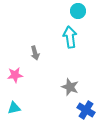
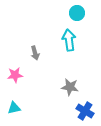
cyan circle: moved 1 px left, 2 px down
cyan arrow: moved 1 px left, 3 px down
gray star: rotated 12 degrees counterclockwise
blue cross: moved 1 px left, 1 px down
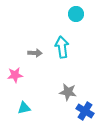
cyan circle: moved 1 px left, 1 px down
cyan arrow: moved 7 px left, 7 px down
gray arrow: rotated 72 degrees counterclockwise
gray star: moved 2 px left, 5 px down
cyan triangle: moved 10 px right
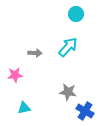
cyan arrow: moved 6 px right; rotated 50 degrees clockwise
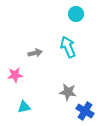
cyan arrow: rotated 65 degrees counterclockwise
gray arrow: rotated 16 degrees counterclockwise
cyan triangle: moved 1 px up
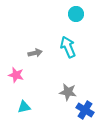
pink star: moved 1 px right; rotated 21 degrees clockwise
blue cross: moved 1 px up
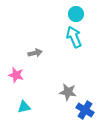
cyan arrow: moved 6 px right, 10 px up
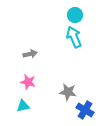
cyan circle: moved 1 px left, 1 px down
gray arrow: moved 5 px left, 1 px down
pink star: moved 12 px right, 7 px down
cyan triangle: moved 1 px left, 1 px up
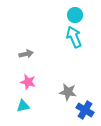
gray arrow: moved 4 px left
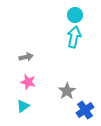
cyan arrow: rotated 35 degrees clockwise
gray arrow: moved 3 px down
gray star: moved 1 px left, 1 px up; rotated 30 degrees clockwise
cyan triangle: rotated 24 degrees counterclockwise
blue cross: rotated 24 degrees clockwise
